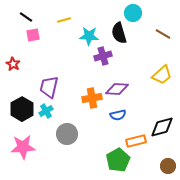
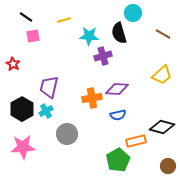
pink square: moved 1 px down
black diamond: rotated 30 degrees clockwise
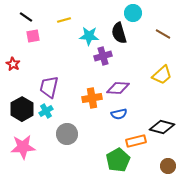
purple diamond: moved 1 px right, 1 px up
blue semicircle: moved 1 px right, 1 px up
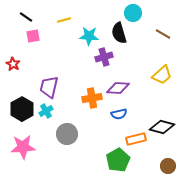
purple cross: moved 1 px right, 1 px down
orange rectangle: moved 2 px up
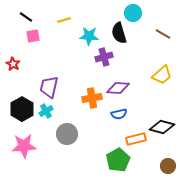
pink star: moved 1 px right, 1 px up
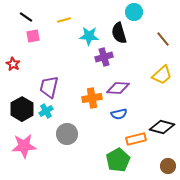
cyan circle: moved 1 px right, 1 px up
brown line: moved 5 px down; rotated 21 degrees clockwise
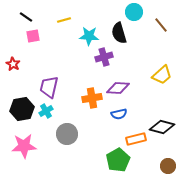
brown line: moved 2 px left, 14 px up
black hexagon: rotated 20 degrees clockwise
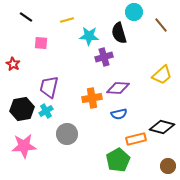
yellow line: moved 3 px right
pink square: moved 8 px right, 7 px down; rotated 16 degrees clockwise
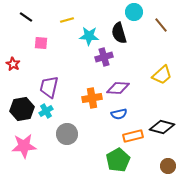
orange rectangle: moved 3 px left, 3 px up
